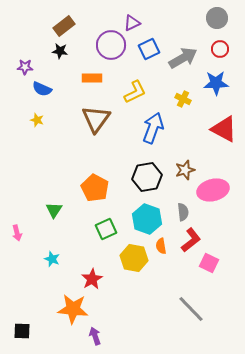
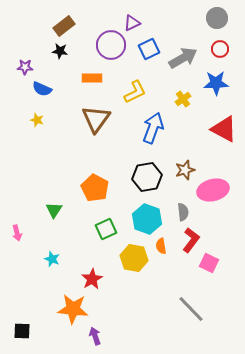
yellow cross: rotated 28 degrees clockwise
red L-shape: rotated 15 degrees counterclockwise
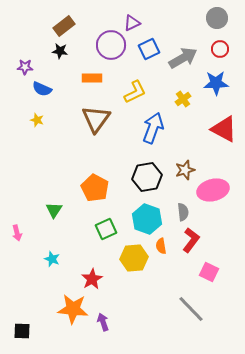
yellow hexagon: rotated 16 degrees counterclockwise
pink square: moved 9 px down
purple arrow: moved 8 px right, 14 px up
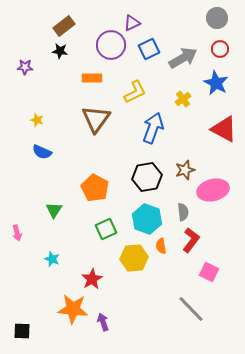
blue star: rotated 30 degrees clockwise
blue semicircle: moved 63 px down
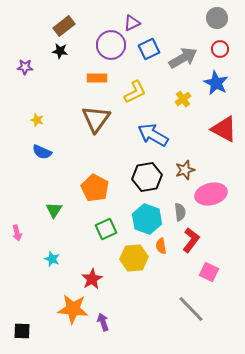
orange rectangle: moved 5 px right
blue arrow: moved 7 px down; rotated 80 degrees counterclockwise
pink ellipse: moved 2 px left, 4 px down
gray semicircle: moved 3 px left
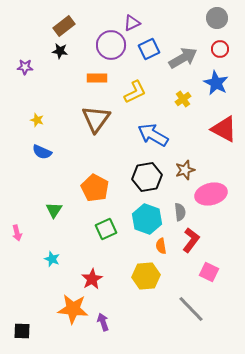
yellow hexagon: moved 12 px right, 18 px down
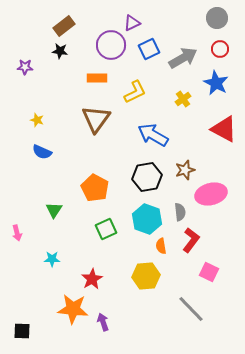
cyan star: rotated 21 degrees counterclockwise
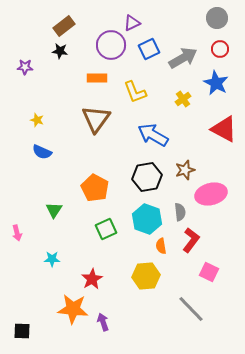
yellow L-shape: rotated 95 degrees clockwise
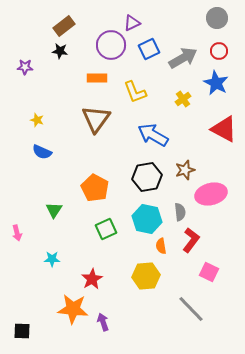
red circle: moved 1 px left, 2 px down
cyan hexagon: rotated 8 degrees counterclockwise
